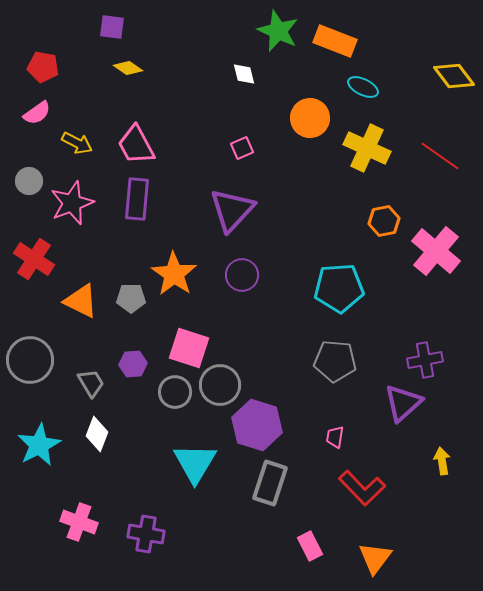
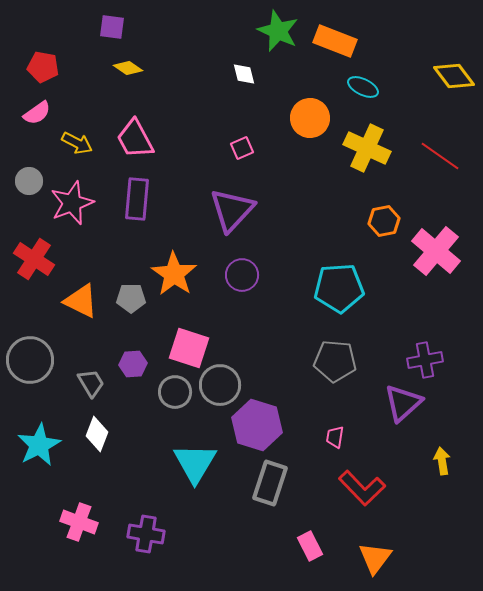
pink trapezoid at (136, 145): moved 1 px left, 6 px up
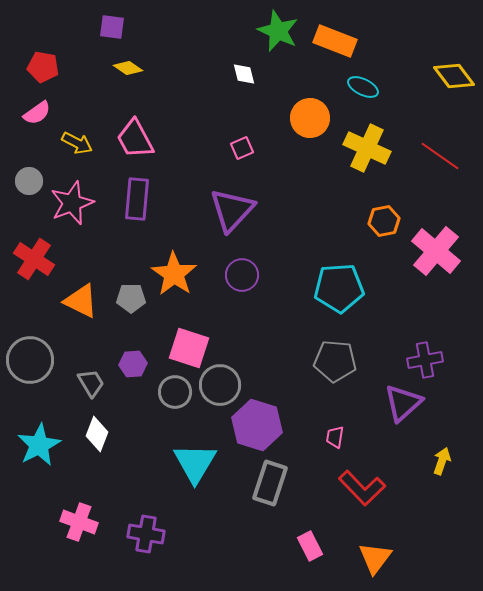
yellow arrow at (442, 461): rotated 28 degrees clockwise
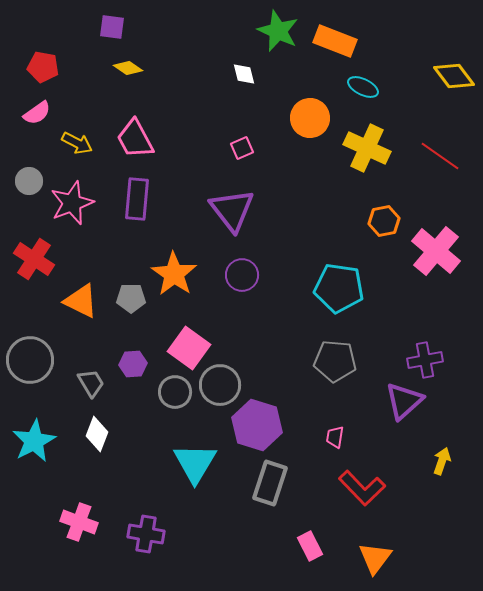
purple triangle at (232, 210): rotated 21 degrees counterclockwise
cyan pentagon at (339, 288): rotated 12 degrees clockwise
pink square at (189, 348): rotated 18 degrees clockwise
purple triangle at (403, 403): moved 1 px right, 2 px up
cyan star at (39, 445): moved 5 px left, 4 px up
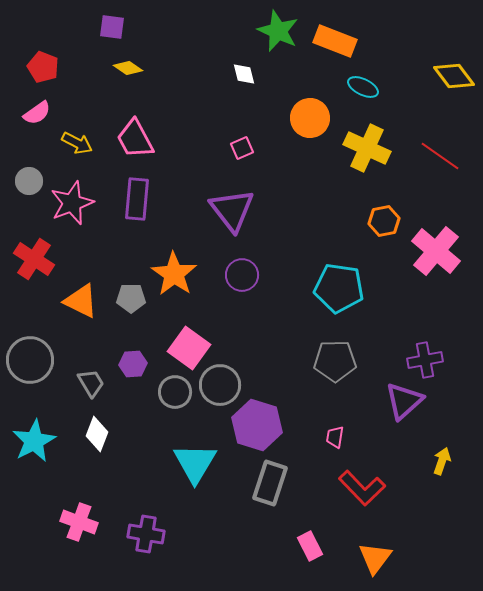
red pentagon at (43, 67): rotated 12 degrees clockwise
gray pentagon at (335, 361): rotated 6 degrees counterclockwise
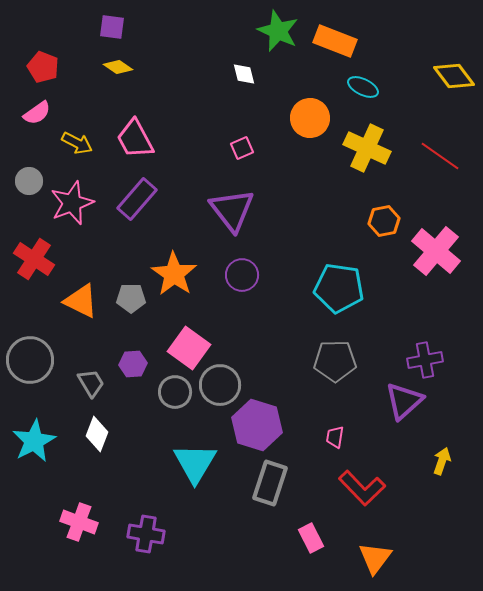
yellow diamond at (128, 68): moved 10 px left, 1 px up
purple rectangle at (137, 199): rotated 36 degrees clockwise
pink rectangle at (310, 546): moved 1 px right, 8 px up
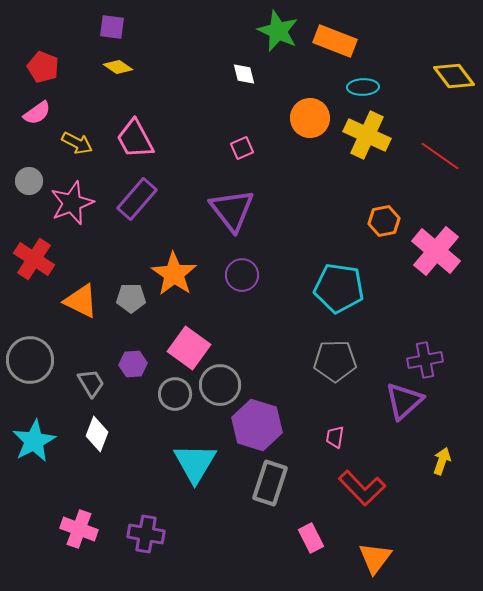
cyan ellipse at (363, 87): rotated 28 degrees counterclockwise
yellow cross at (367, 148): moved 13 px up
gray circle at (175, 392): moved 2 px down
pink cross at (79, 522): moved 7 px down
